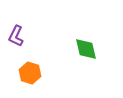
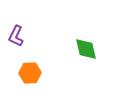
orange hexagon: rotated 20 degrees counterclockwise
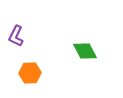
green diamond: moved 1 px left, 2 px down; rotated 15 degrees counterclockwise
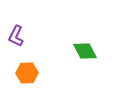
orange hexagon: moved 3 px left
